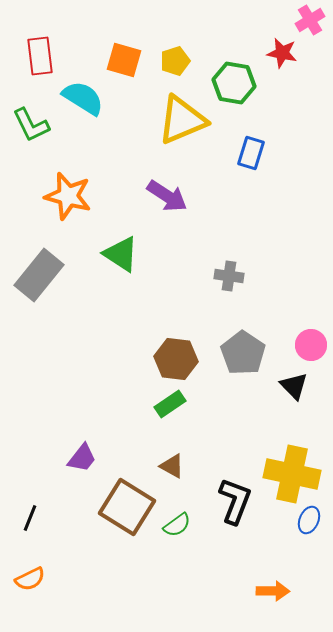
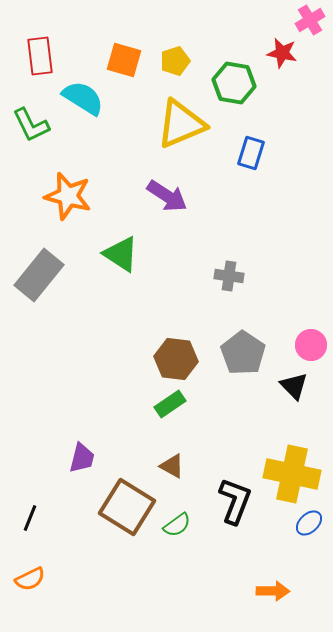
yellow triangle: moved 1 px left, 4 px down
purple trapezoid: rotated 24 degrees counterclockwise
blue ellipse: moved 3 px down; rotated 24 degrees clockwise
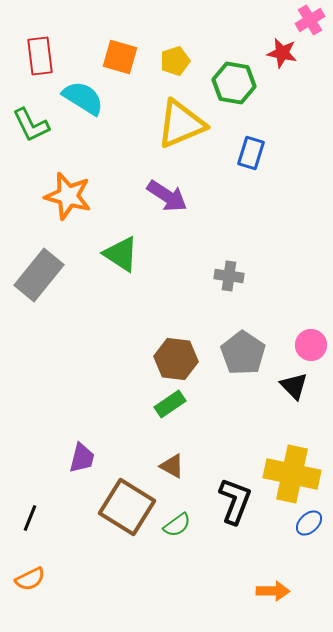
orange square: moved 4 px left, 3 px up
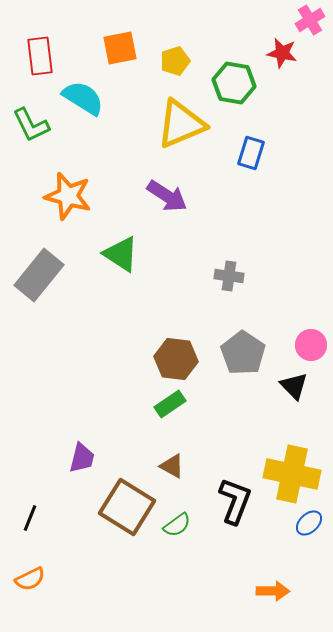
orange square: moved 9 px up; rotated 27 degrees counterclockwise
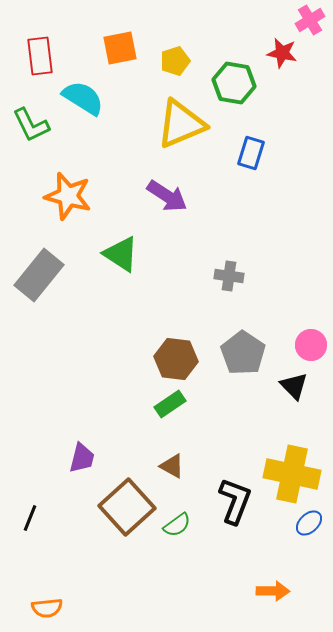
brown square: rotated 16 degrees clockwise
orange semicircle: moved 17 px right, 29 px down; rotated 20 degrees clockwise
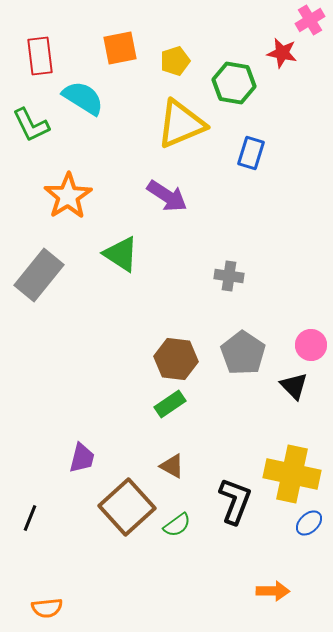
orange star: rotated 24 degrees clockwise
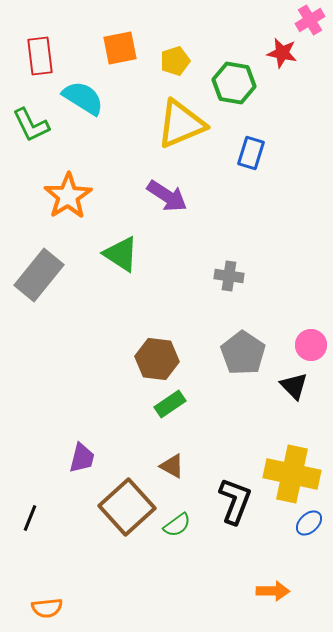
brown hexagon: moved 19 px left
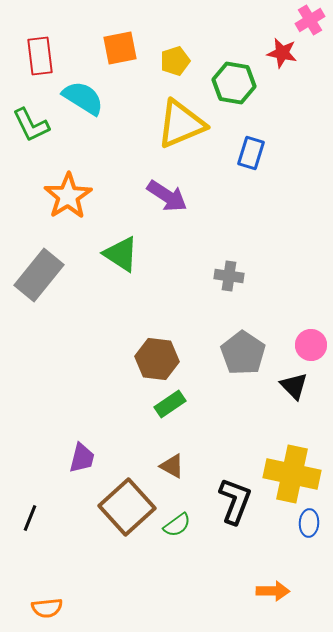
blue ellipse: rotated 44 degrees counterclockwise
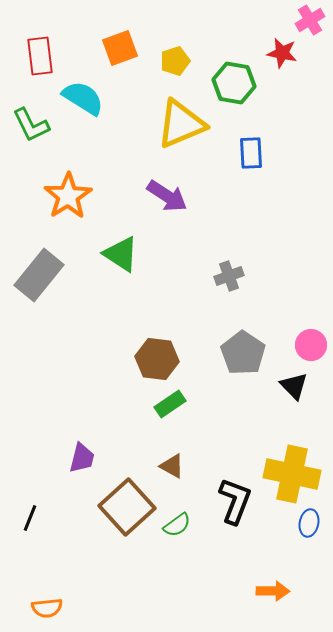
orange square: rotated 9 degrees counterclockwise
blue rectangle: rotated 20 degrees counterclockwise
gray cross: rotated 28 degrees counterclockwise
blue ellipse: rotated 8 degrees clockwise
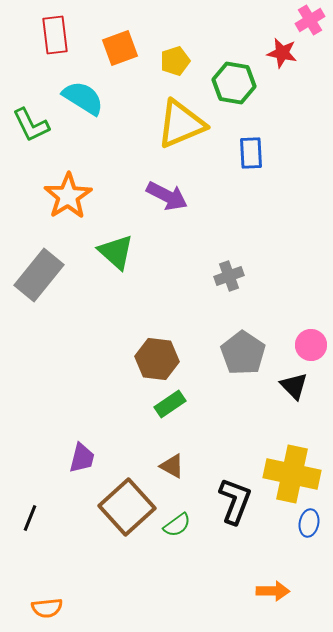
red rectangle: moved 15 px right, 21 px up
purple arrow: rotated 6 degrees counterclockwise
green triangle: moved 5 px left, 2 px up; rotated 9 degrees clockwise
